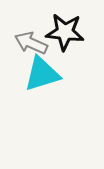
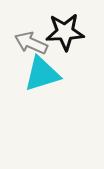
black star: rotated 9 degrees counterclockwise
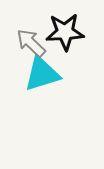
gray arrow: rotated 20 degrees clockwise
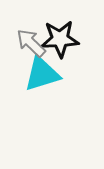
black star: moved 5 px left, 7 px down
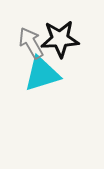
gray arrow: rotated 16 degrees clockwise
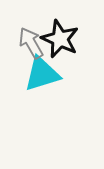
black star: rotated 27 degrees clockwise
